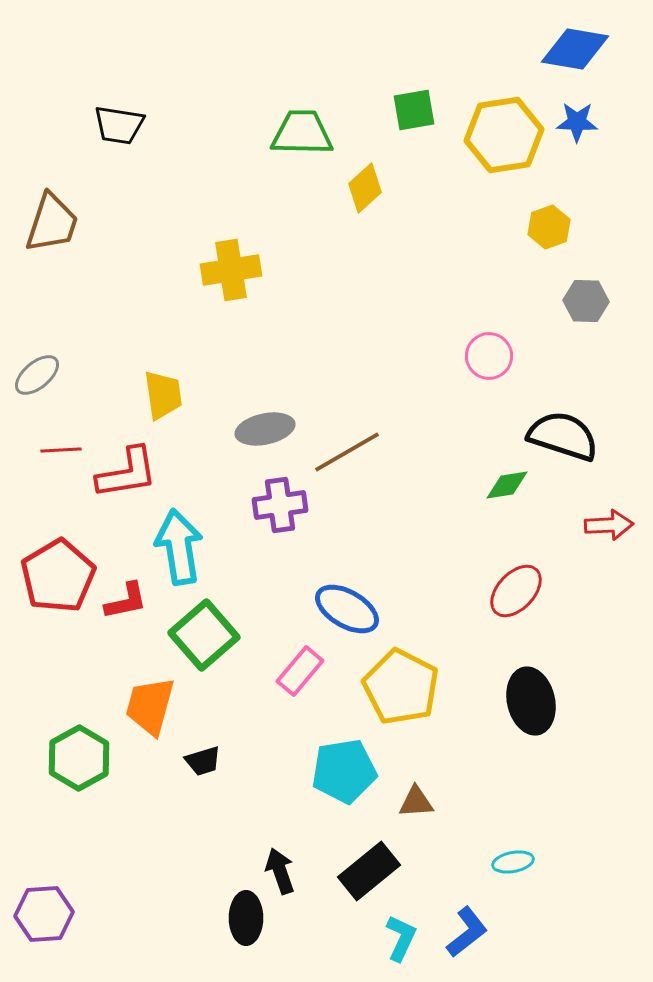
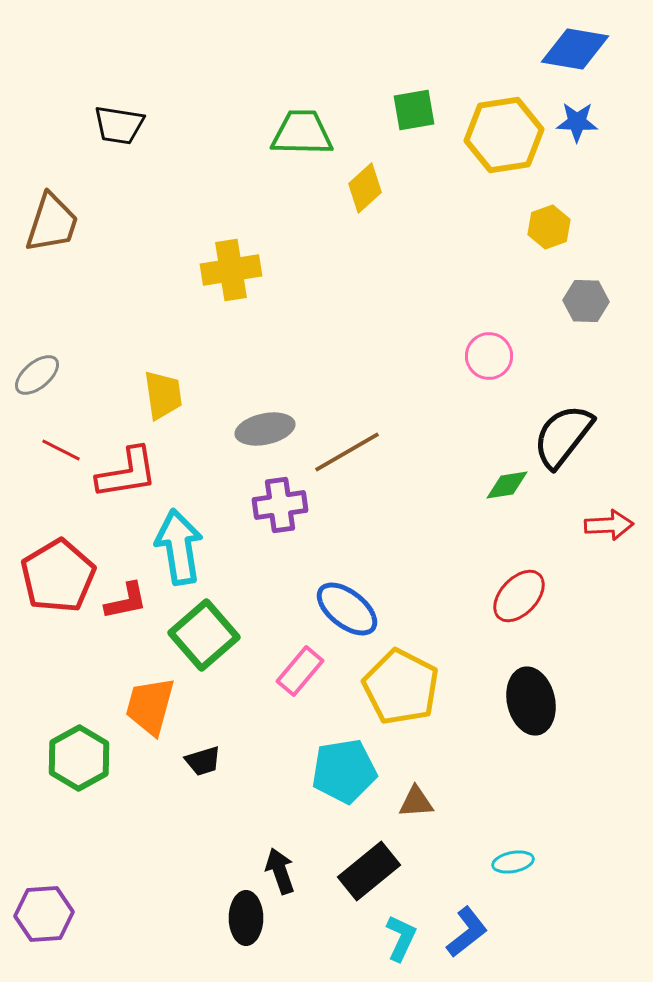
black semicircle at (563, 436): rotated 70 degrees counterclockwise
red line at (61, 450): rotated 30 degrees clockwise
red ellipse at (516, 591): moved 3 px right, 5 px down
blue ellipse at (347, 609): rotated 8 degrees clockwise
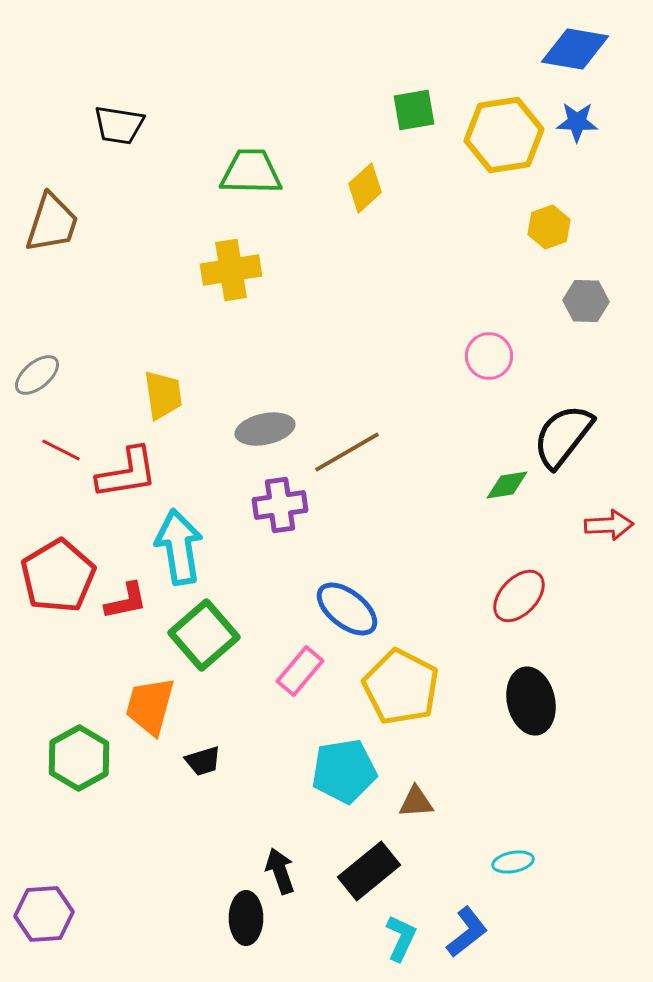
green trapezoid at (302, 133): moved 51 px left, 39 px down
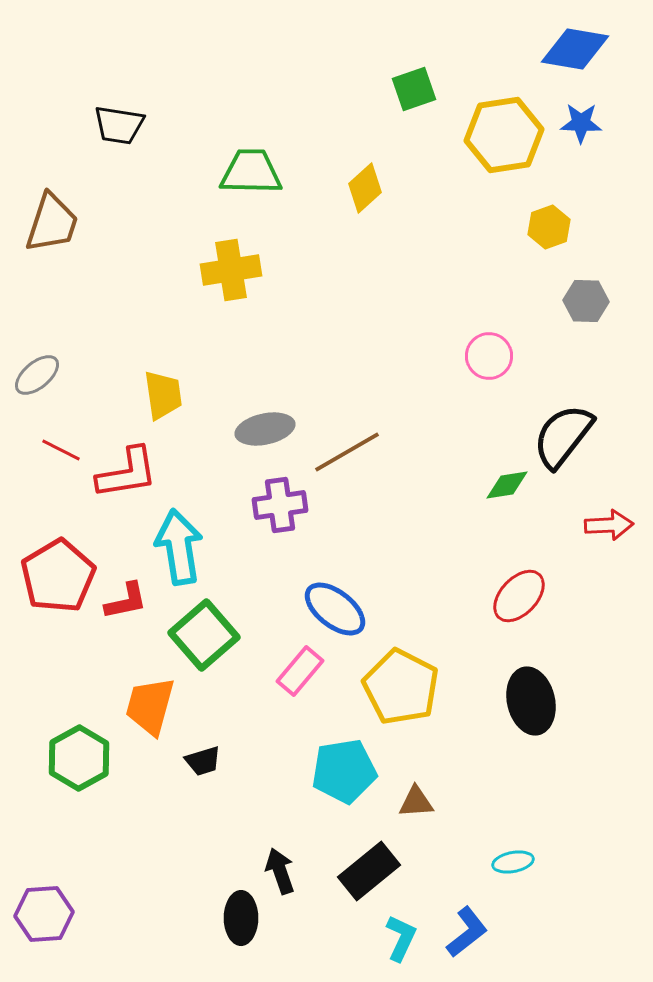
green square at (414, 110): moved 21 px up; rotated 9 degrees counterclockwise
blue star at (577, 122): moved 4 px right, 1 px down
blue ellipse at (347, 609): moved 12 px left
black ellipse at (246, 918): moved 5 px left
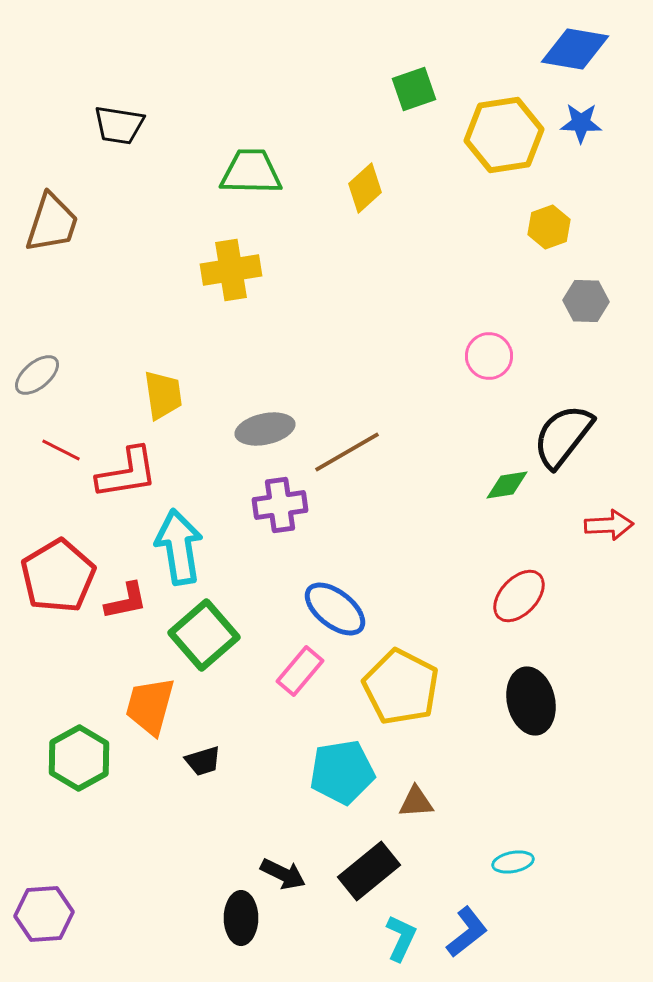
cyan pentagon at (344, 771): moved 2 px left, 1 px down
black arrow at (280, 871): moved 3 px right, 3 px down; rotated 135 degrees clockwise
